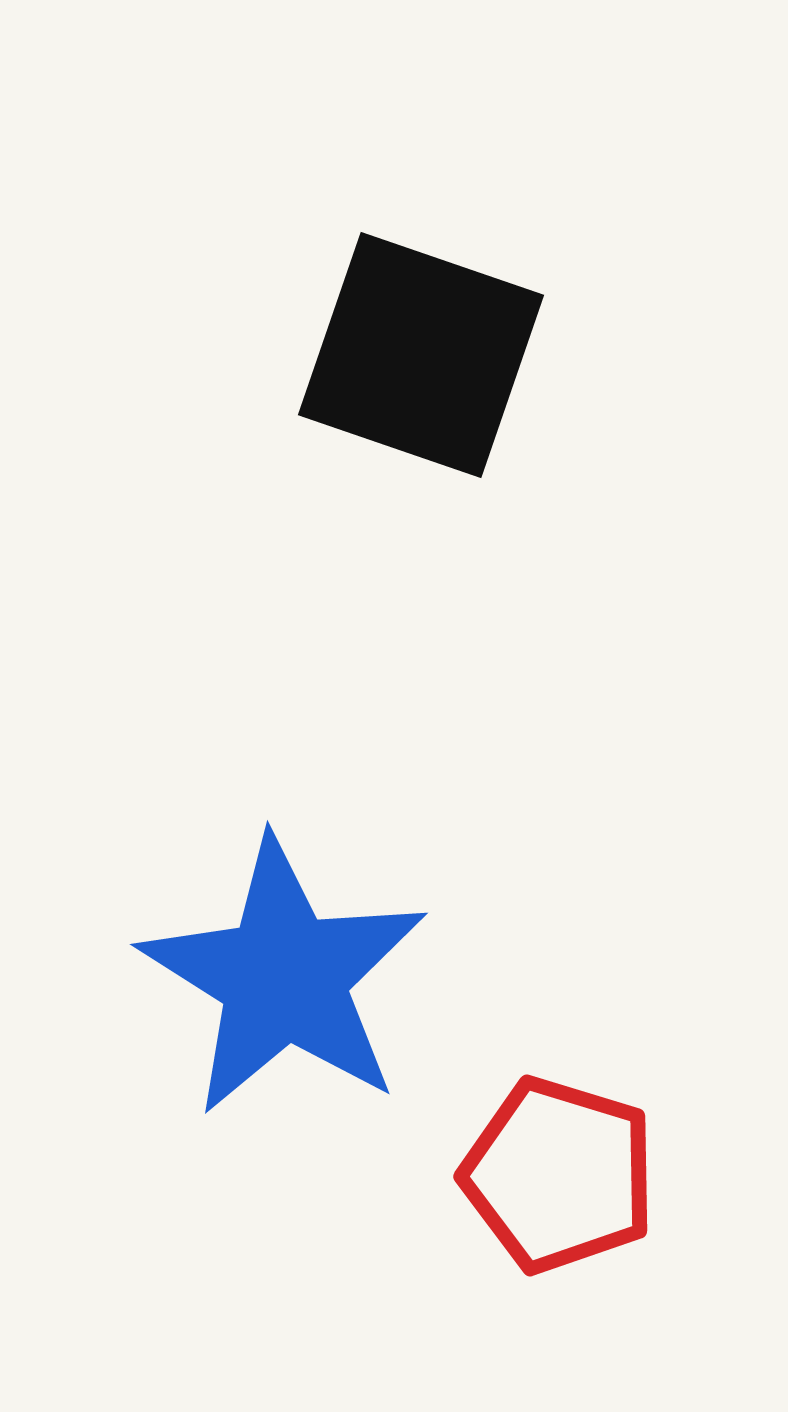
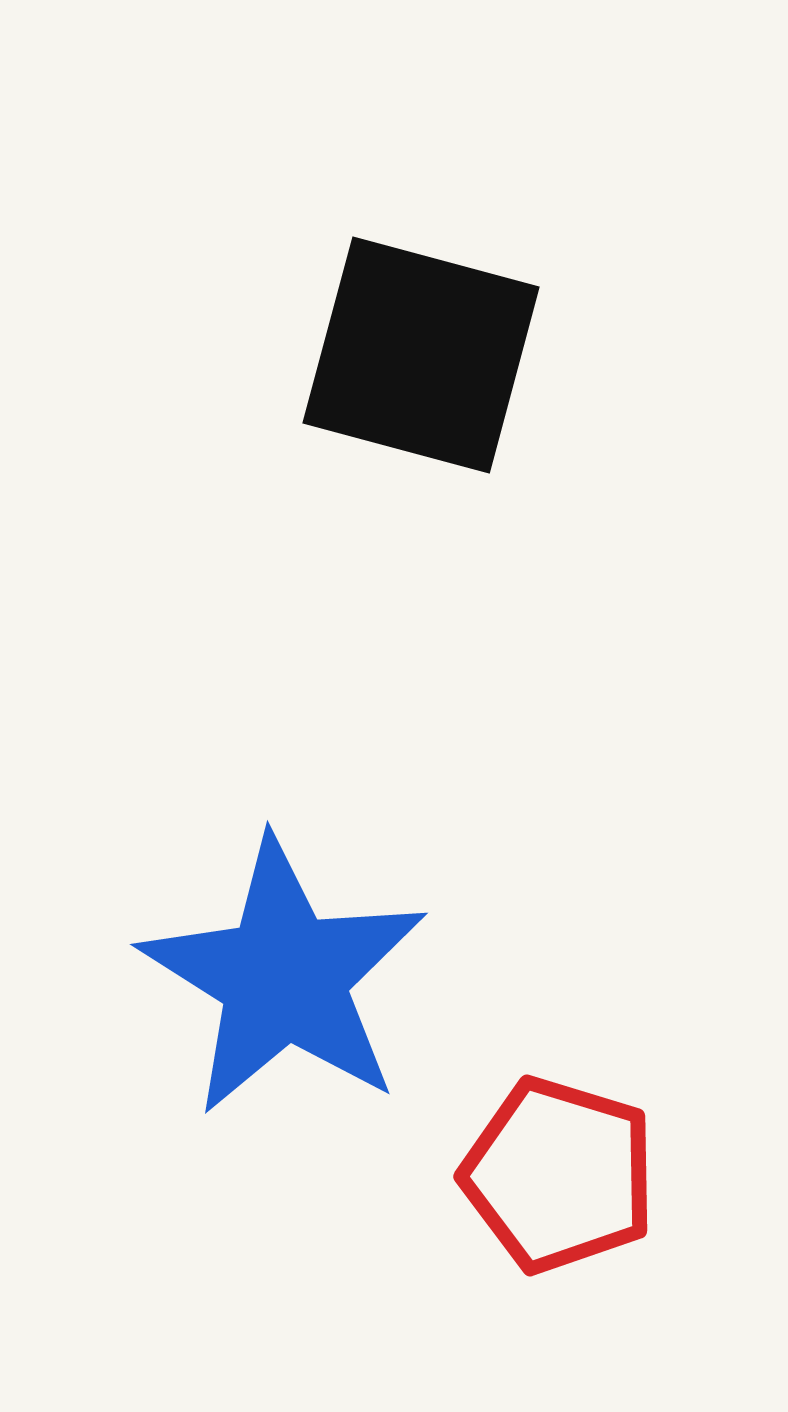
black square: rotated 4 degrees counterclockwise
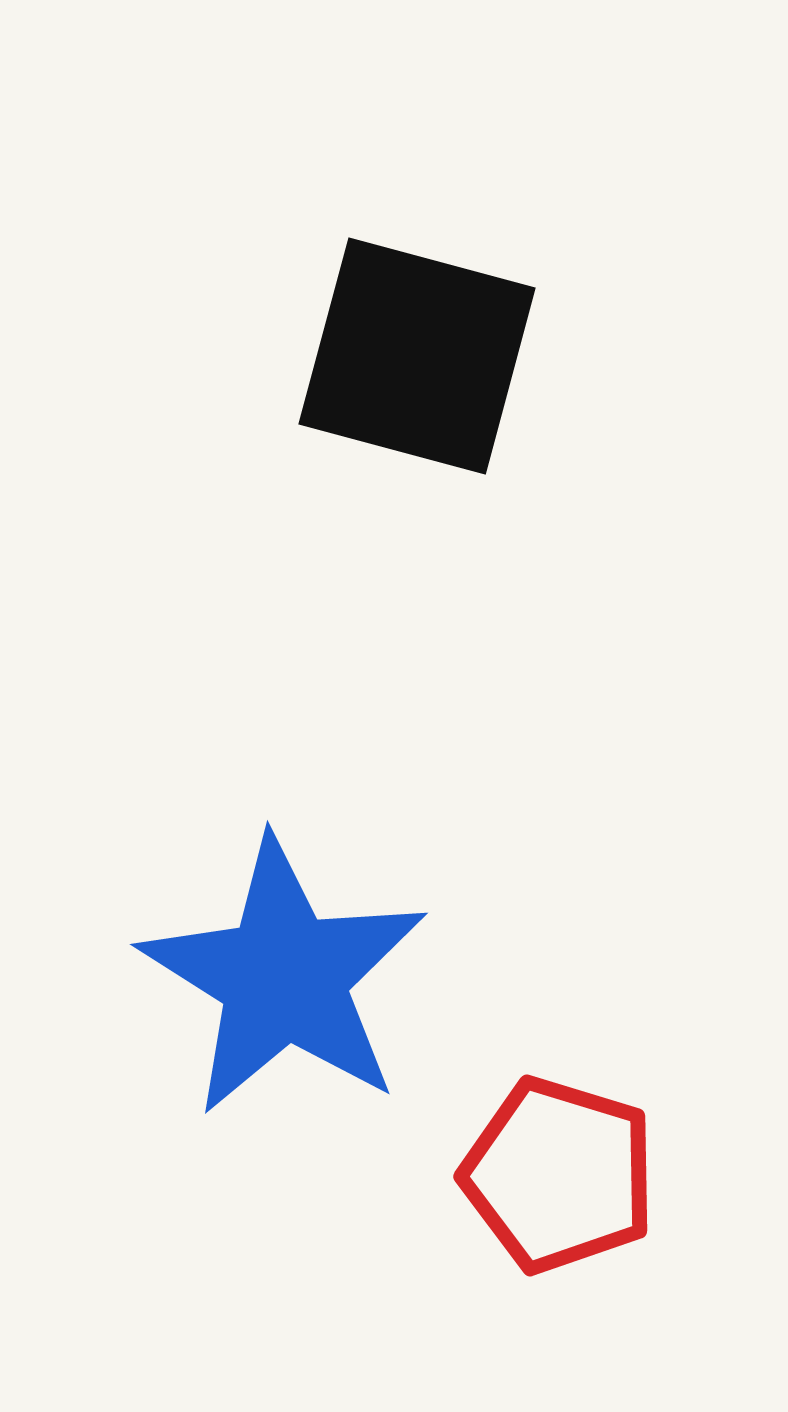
black square: moved 4 px left, 1 px down
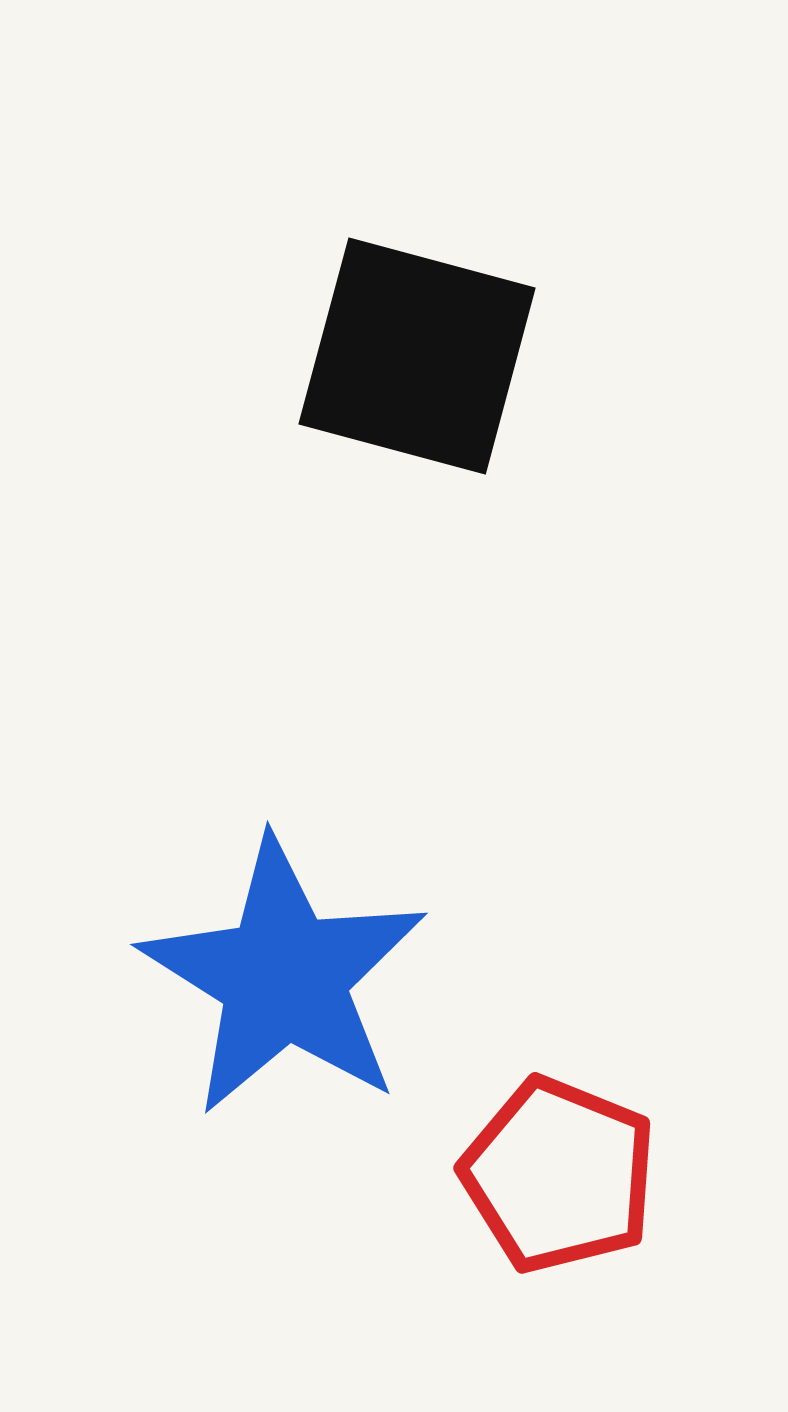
red pentagon: rotated 5 degrees clockwise
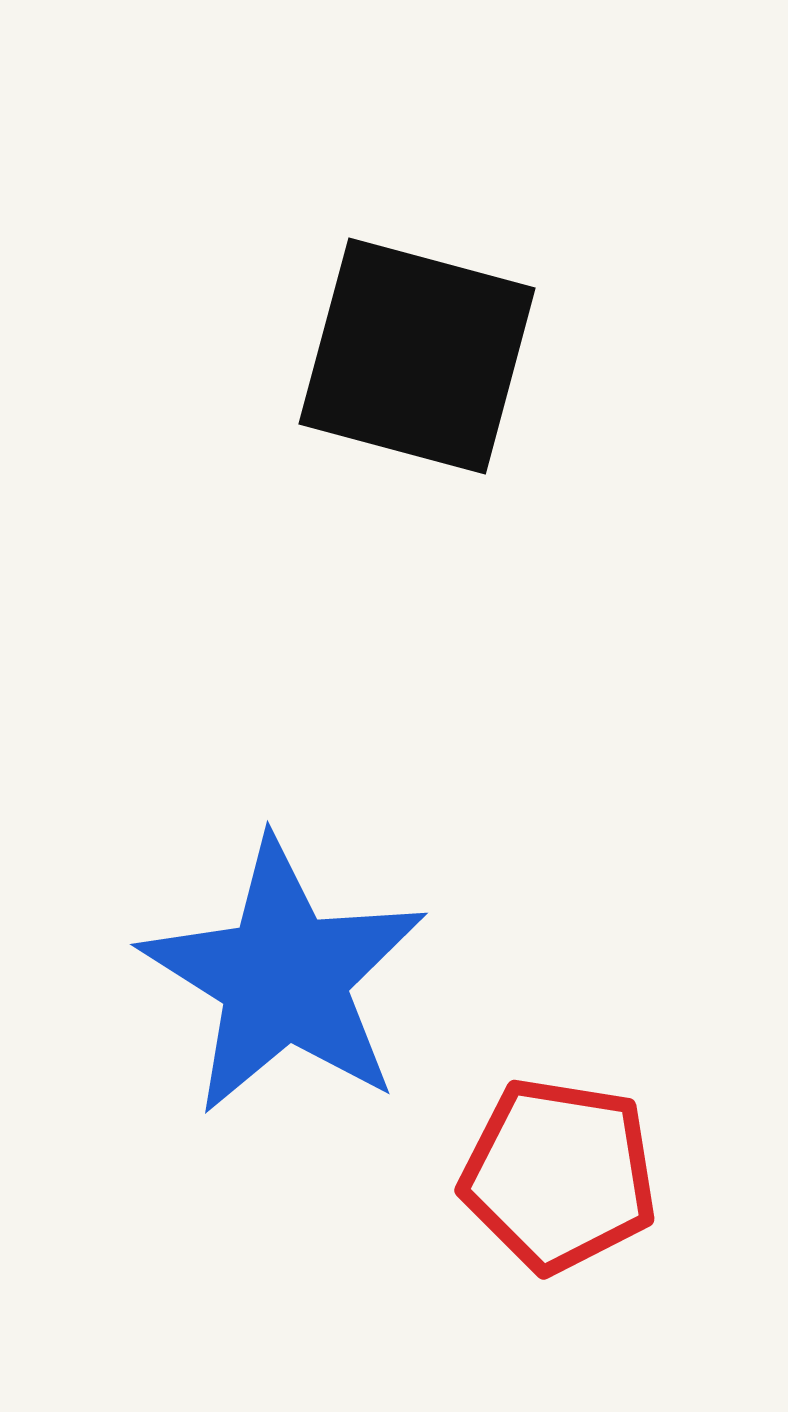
red pentagon: rotated 13 degrees counterclockwise
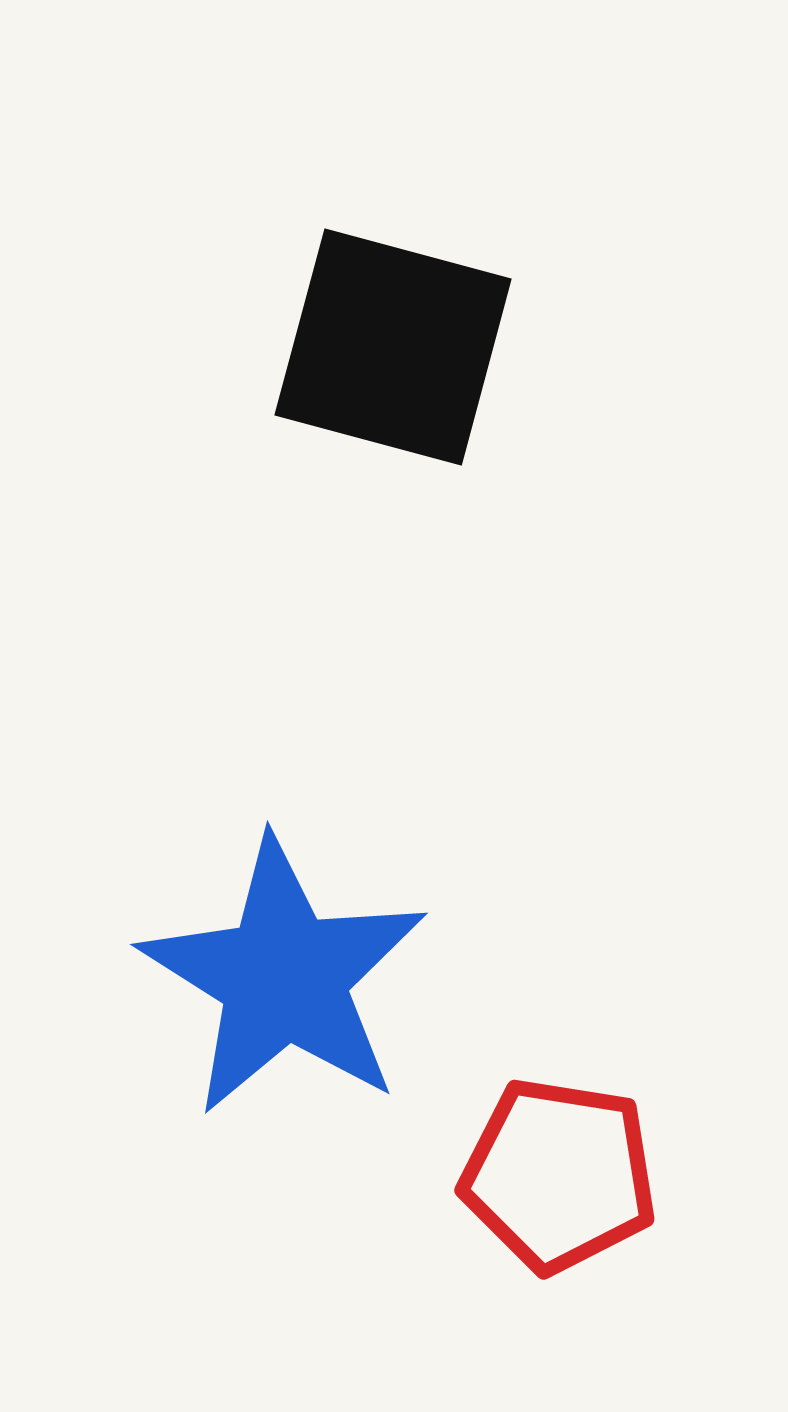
black square: moved 24 px left, 9 px up
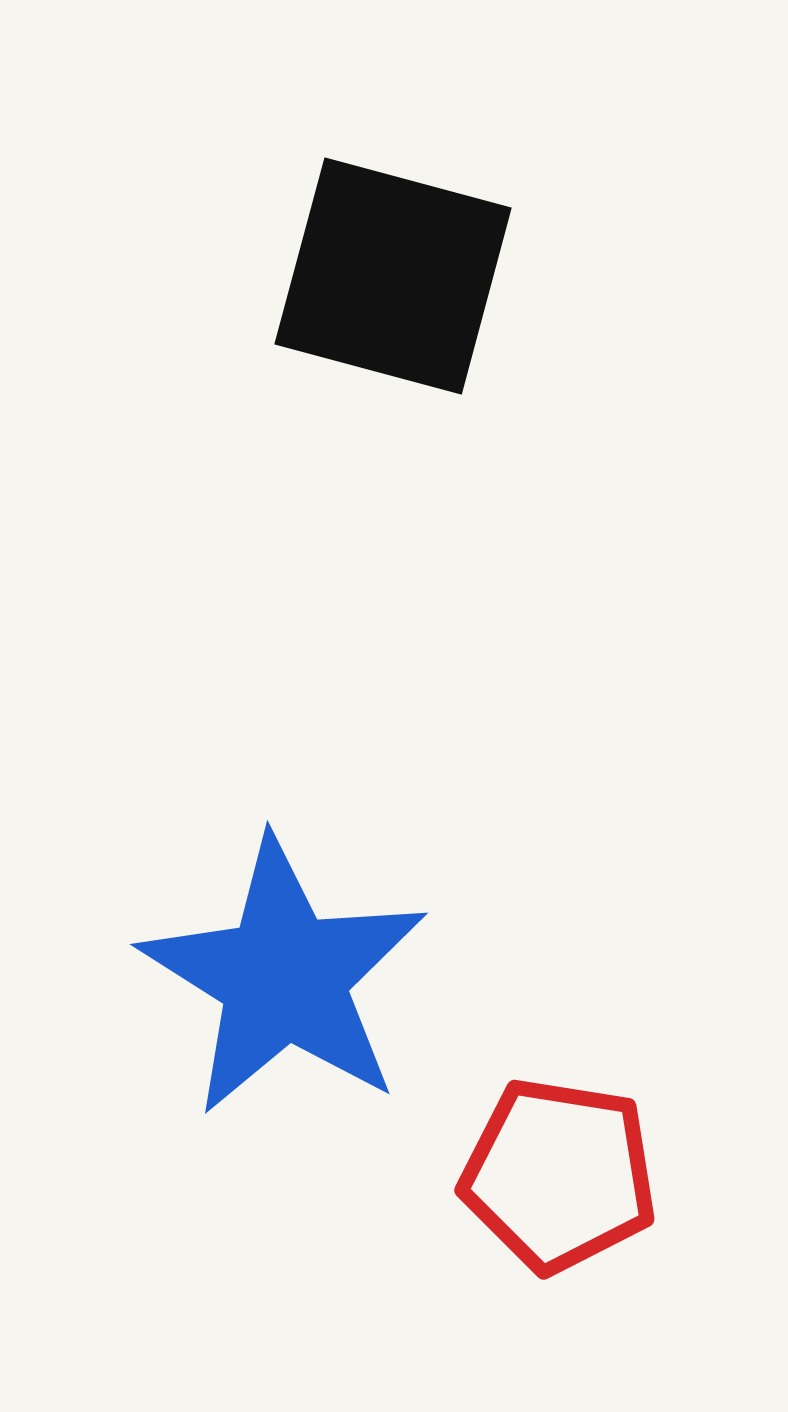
black square: moved 71 px up
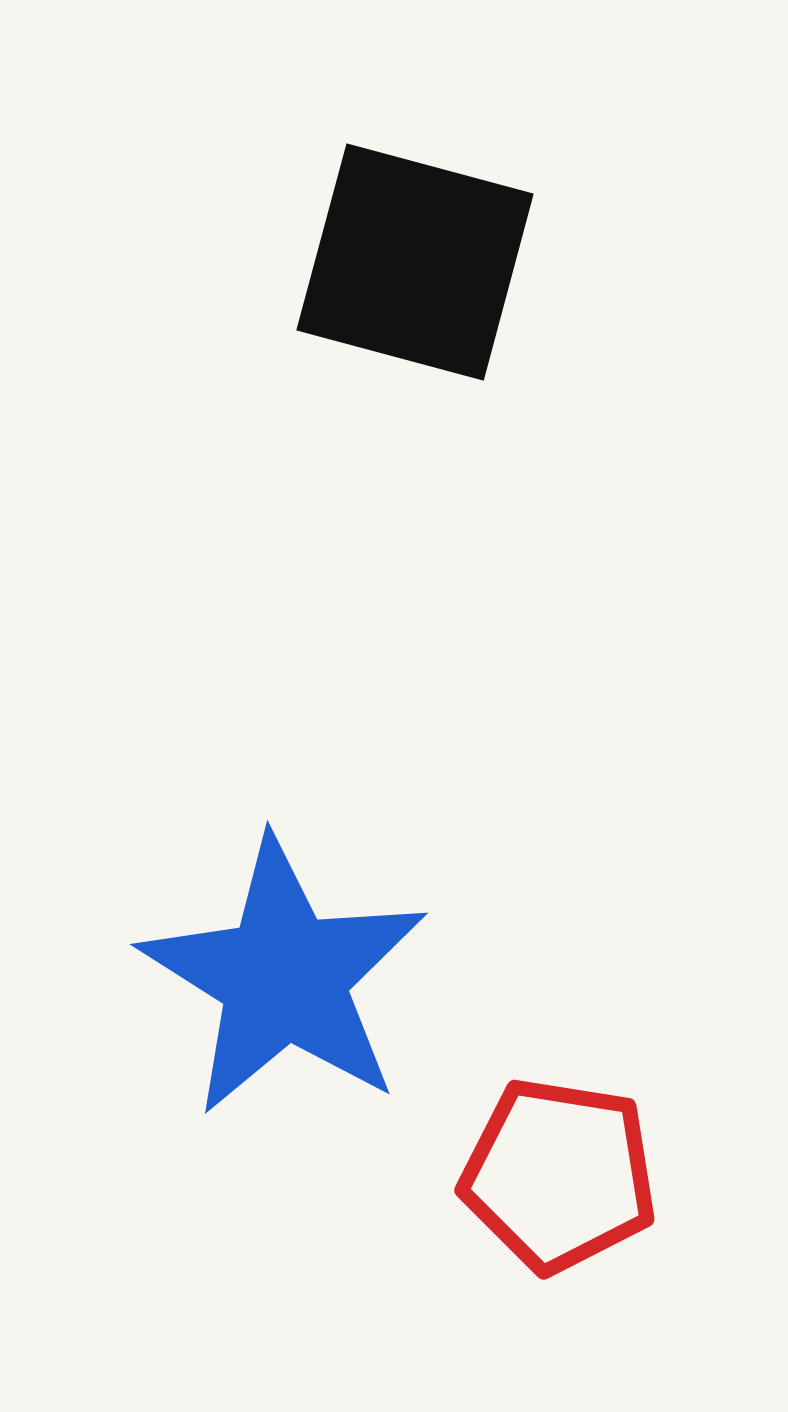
black square: moved 22 px right, 14 px up
